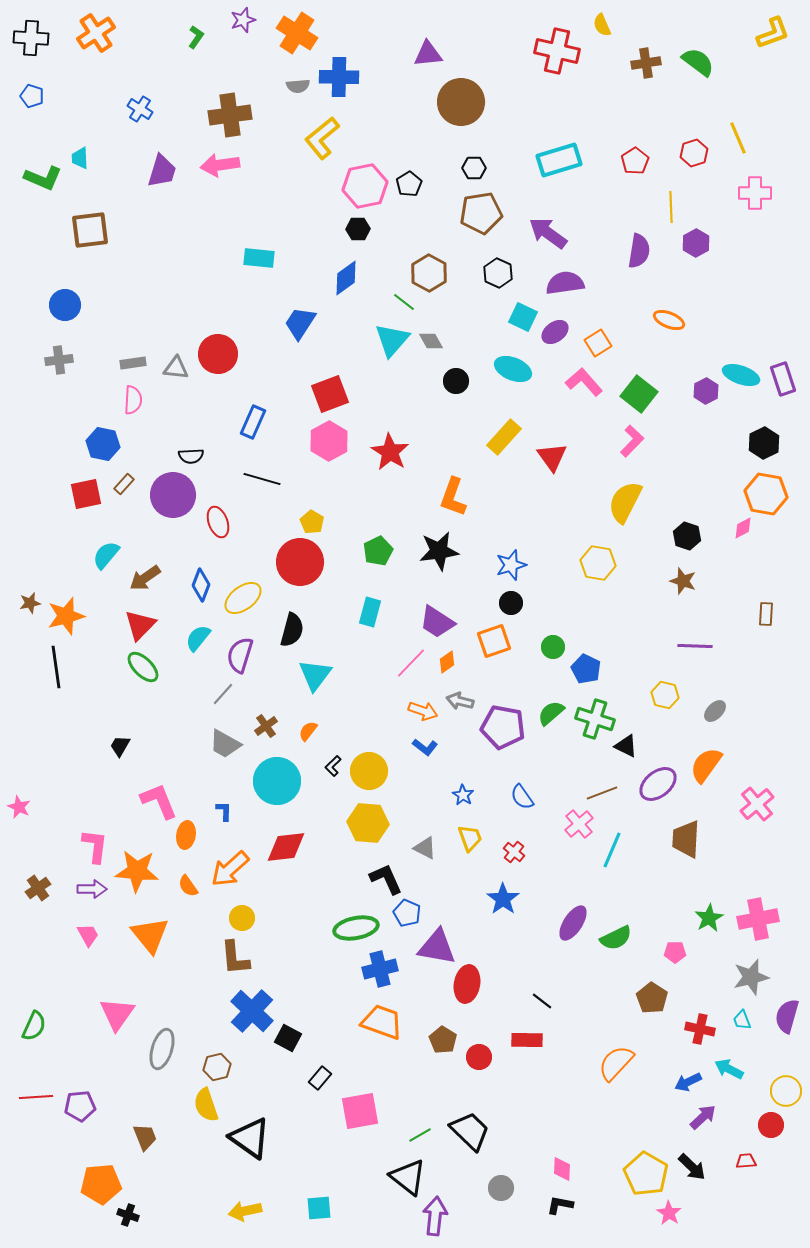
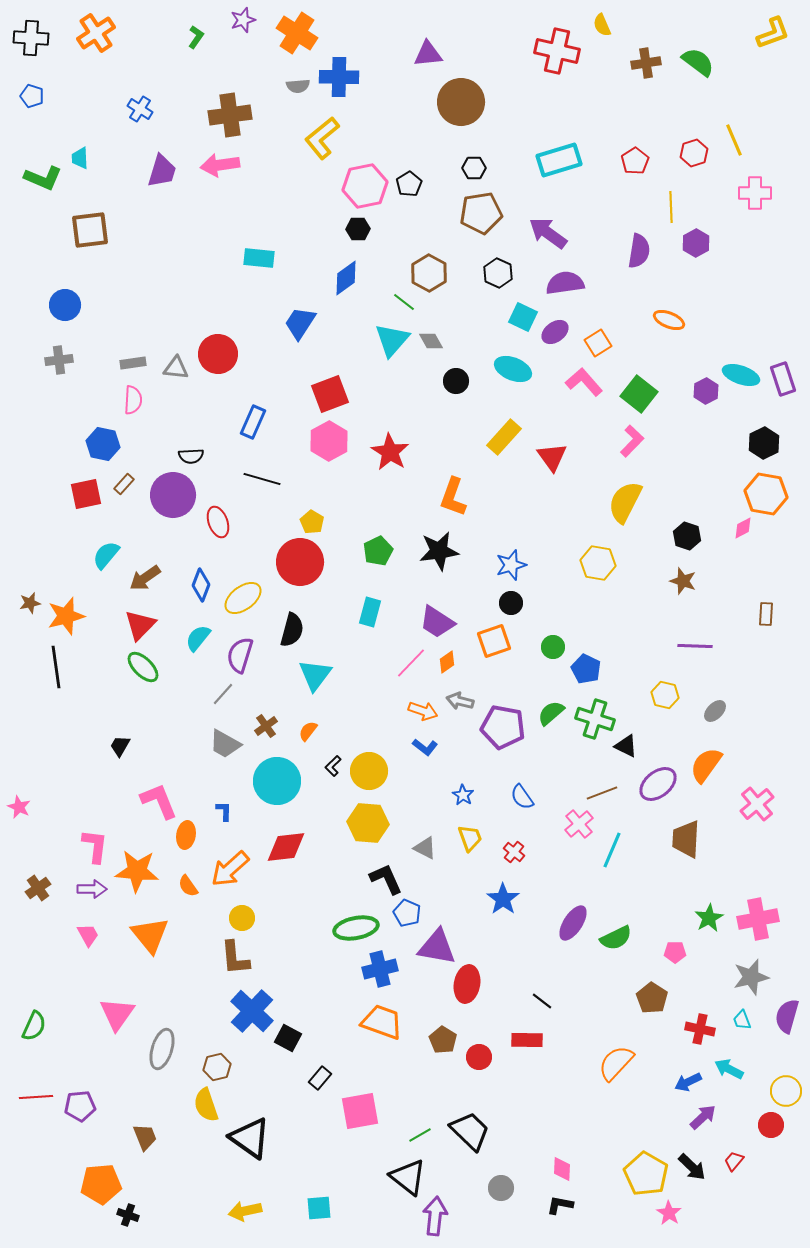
yellow line at (738, 138): moved 4 px left, 2 px down
red trapezoid at (746, 1161): moved 12 px left; rotated 45 degrees counterclockwise
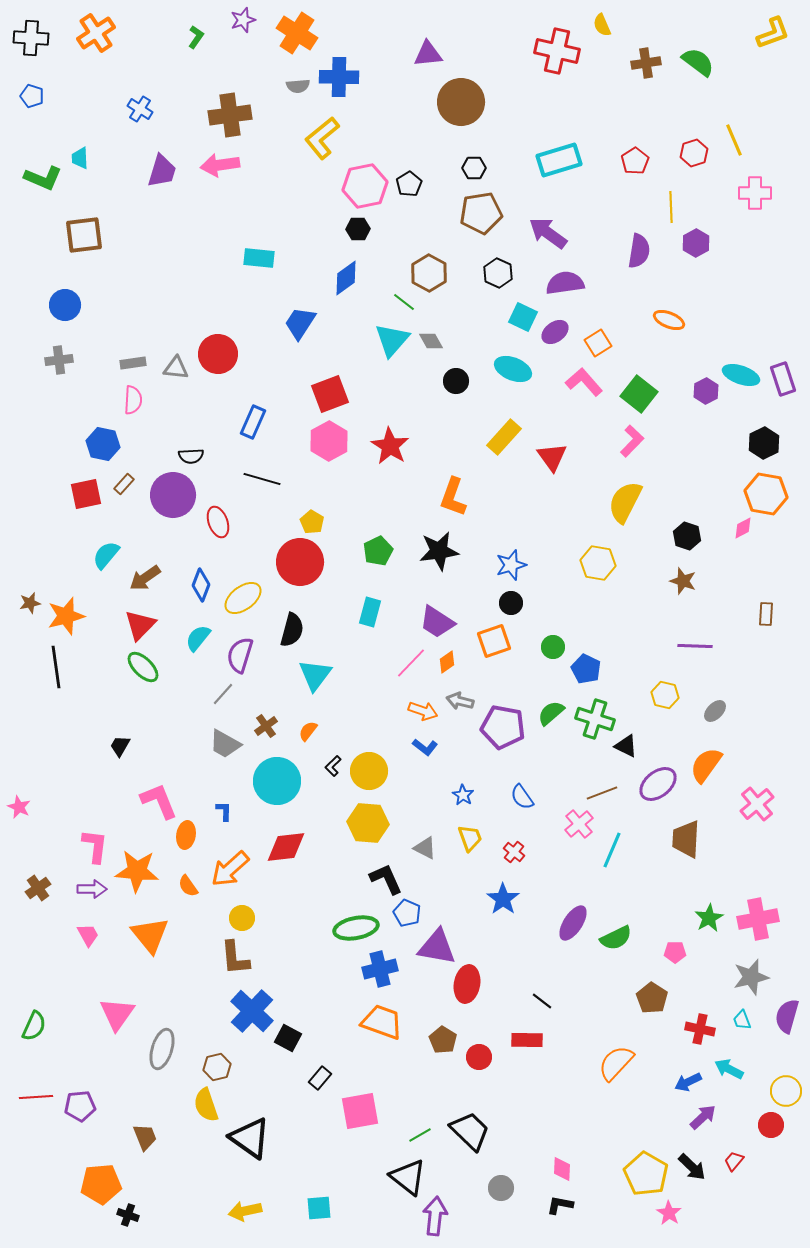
brown square at (90, 230): moved 6 px left, 5 px down
red star at (390, 452): moved 6 px up
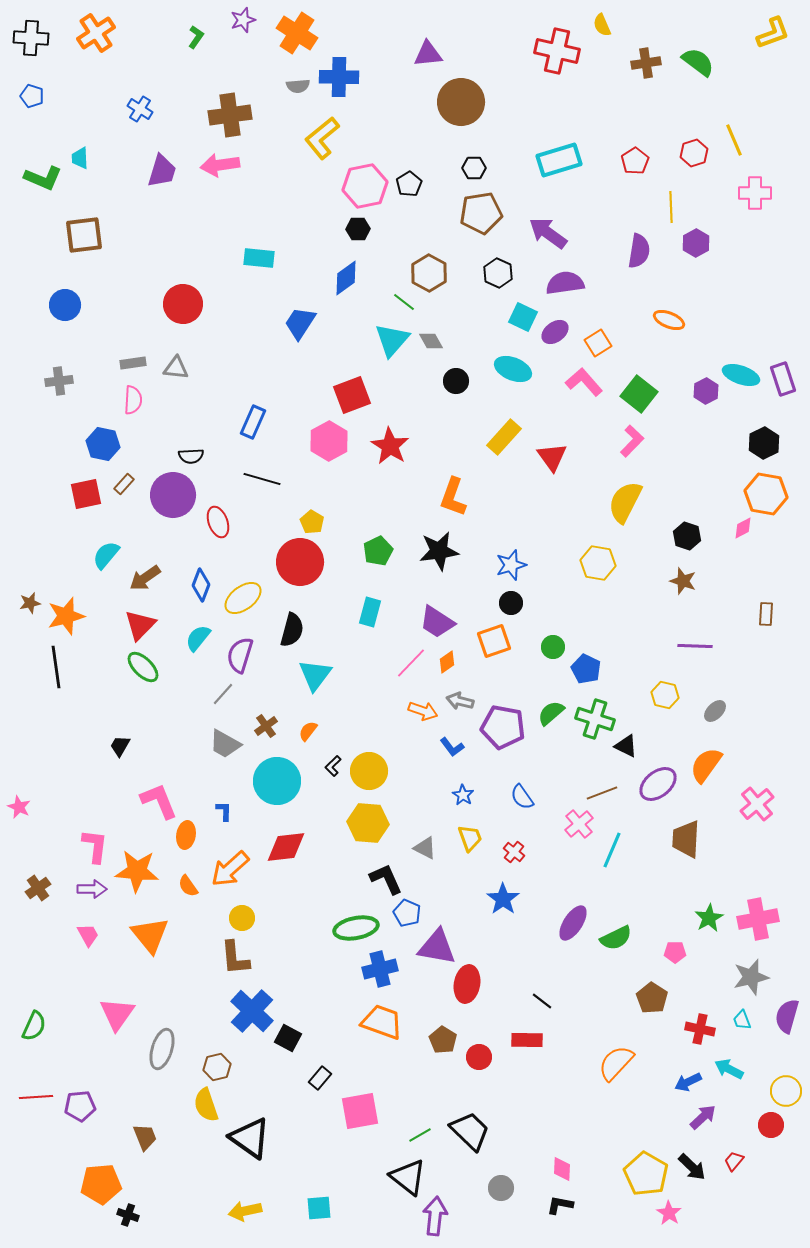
red circle at (218, 354): moved 35 px left, 50 px up
gray cross at (59, 360): moved 21 px down
red square at (330, 394): moved 22 px right, 1 px down
blue L-shape at (425, 747): moved 27 px right; rotated 15 degrees clockwise
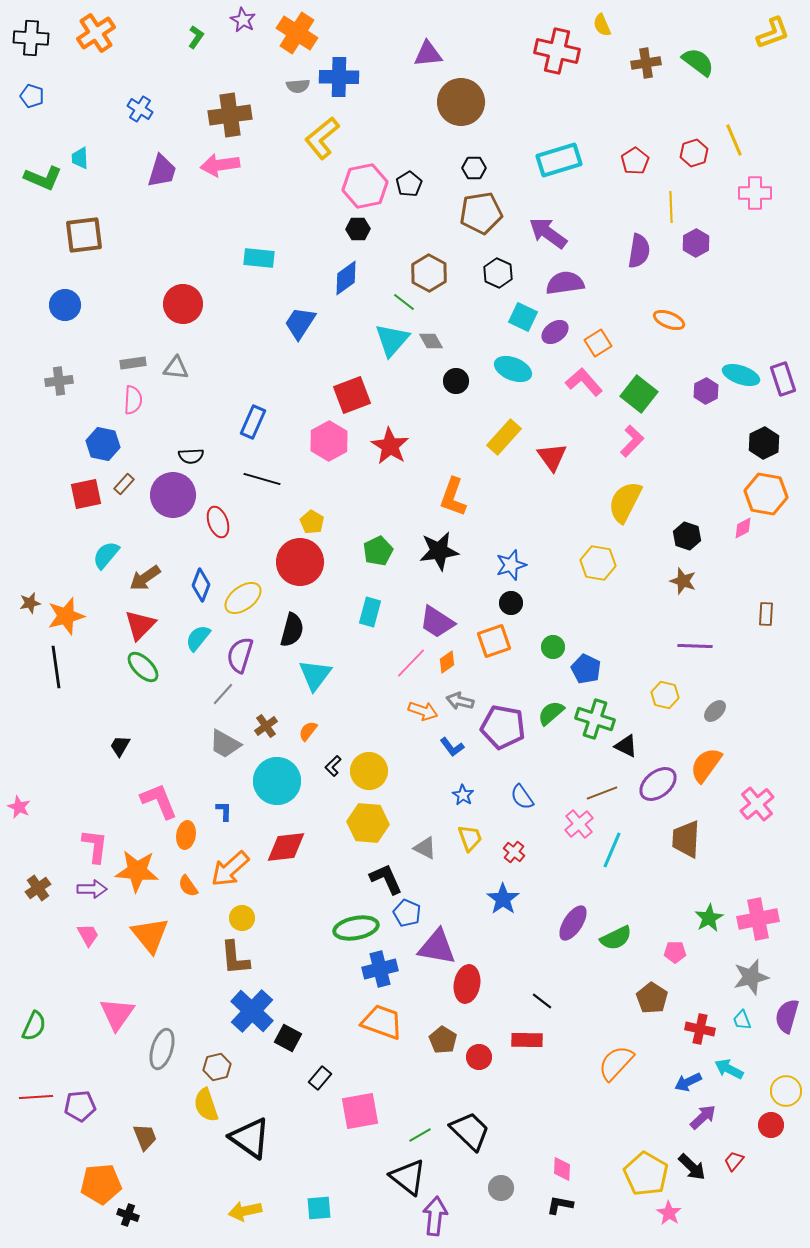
purple star at (243, 20): rotated 25 degrees counterclockwise
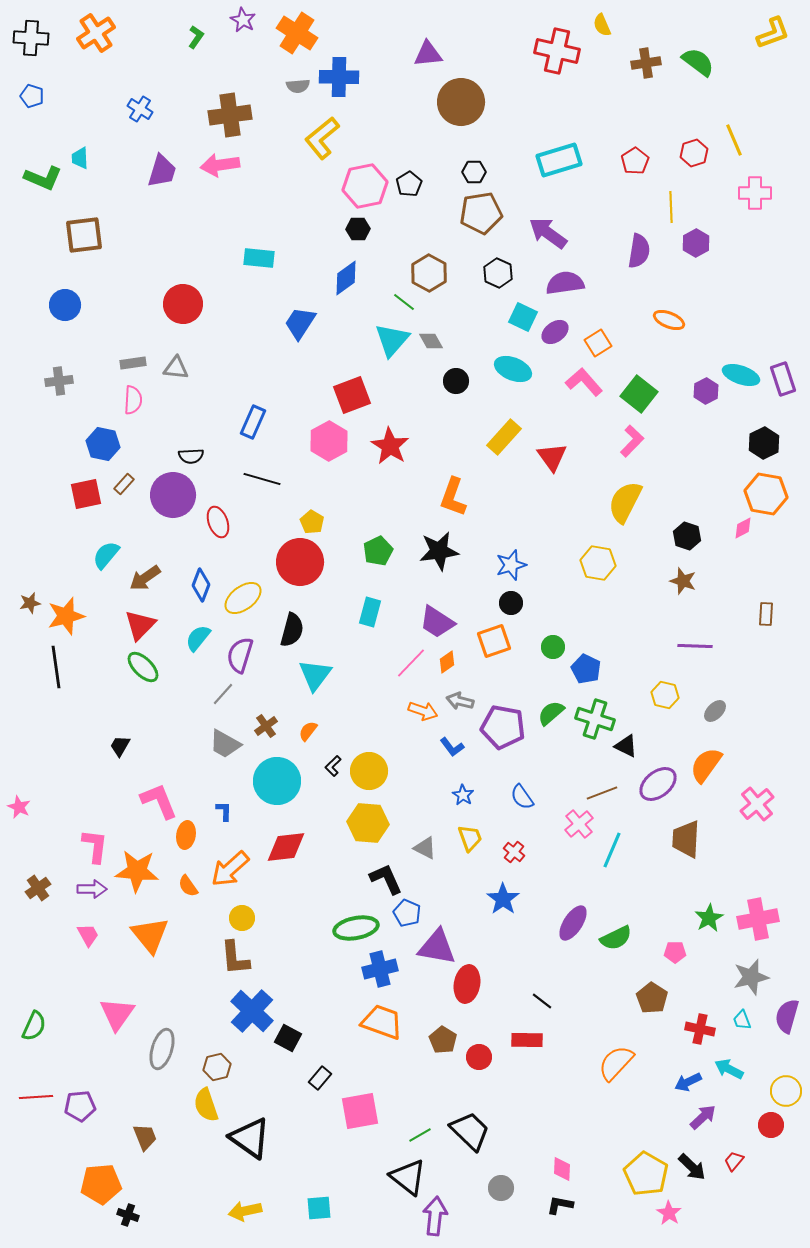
black hexagon at (474, 168): moved 4 px down
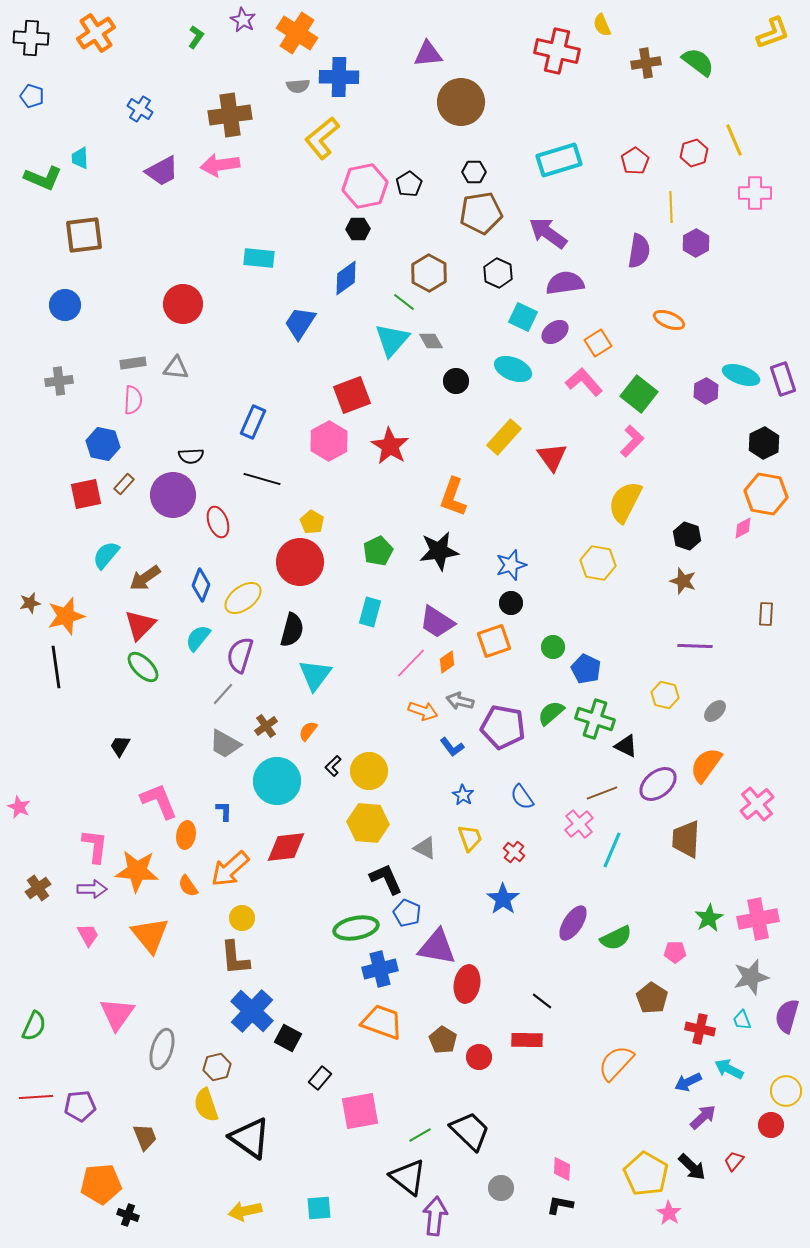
purple trapezoid at (162, 171): rotated 45 degrees clockwise
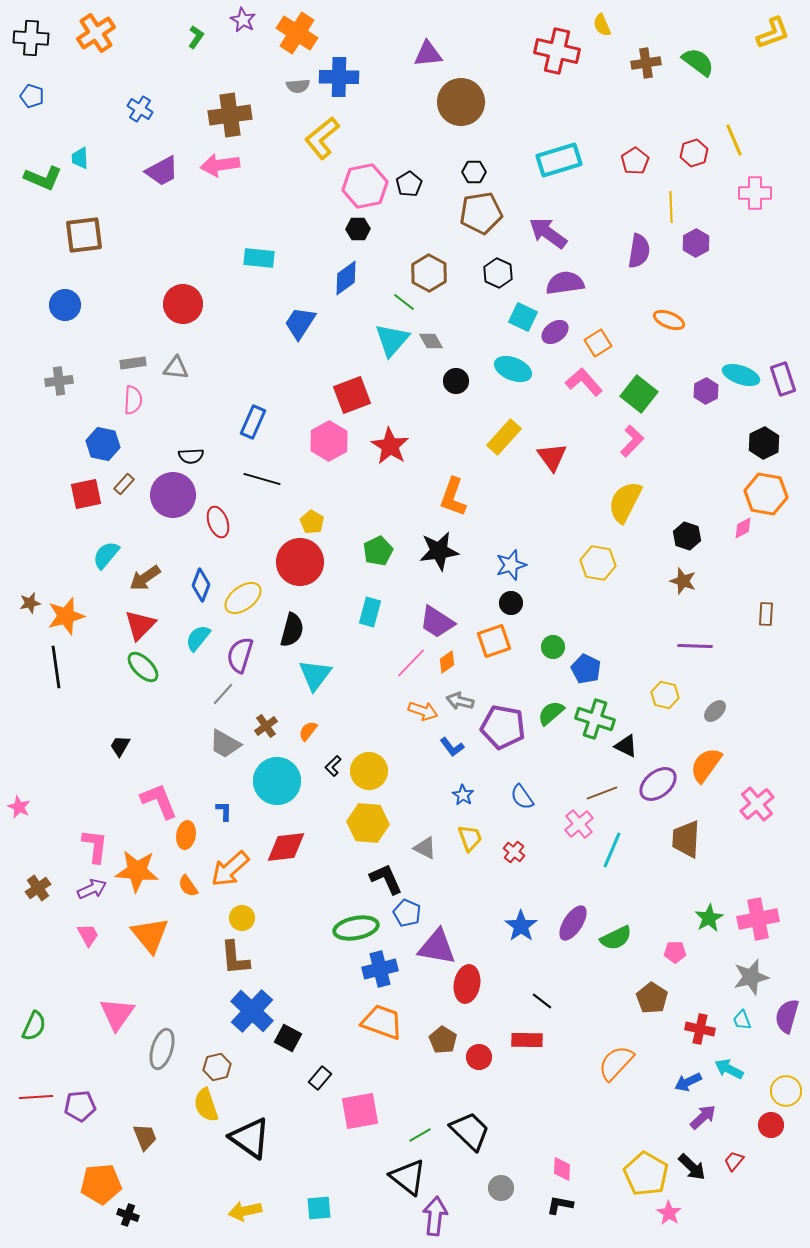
purple arrow at (92, 889): rotated 24 degrees counterclockwise
blue star at (503, 899): moved 18 px right, 27 px down
